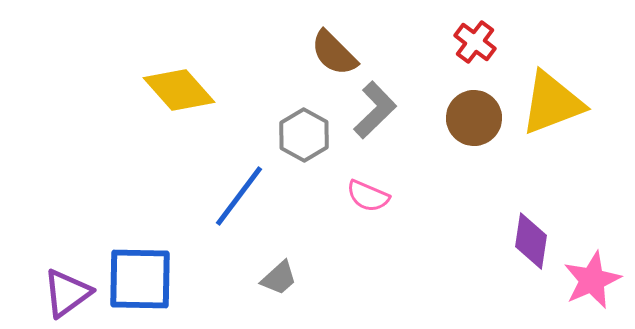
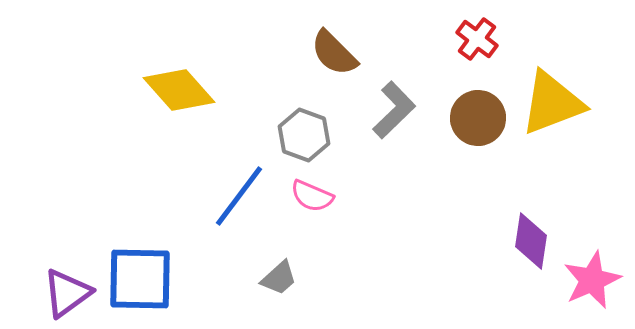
red cross: moved 2 px right, 3 px up
gray L-shape: moved 19 px right
brown circle: moved 4 px right
gray hexagon: rotated 9 degrees counterclockwise
pink semicircle: moved 56 px left
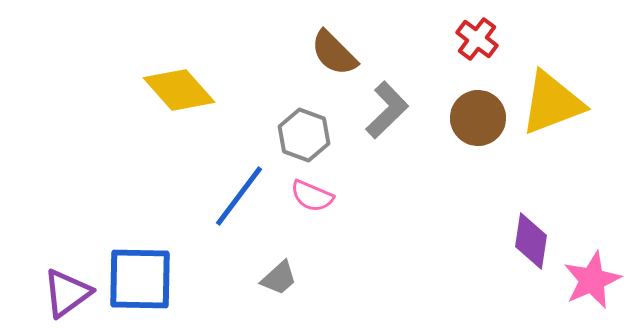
gray L-shape: moved 7 px left
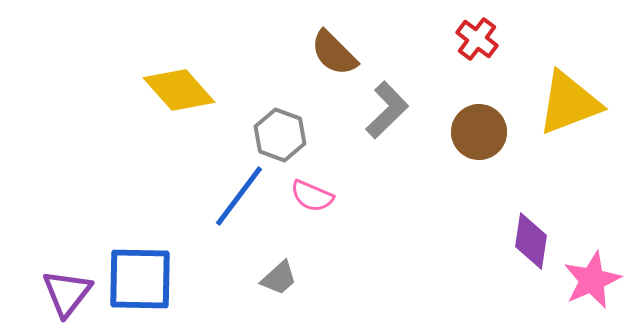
yellow triangle: moved 17 px right
brown circle: moved 1 px right, 14 px down
gray hexagon: moved 24 px left
purple triangle: rotated 16 degrees counterclockwise
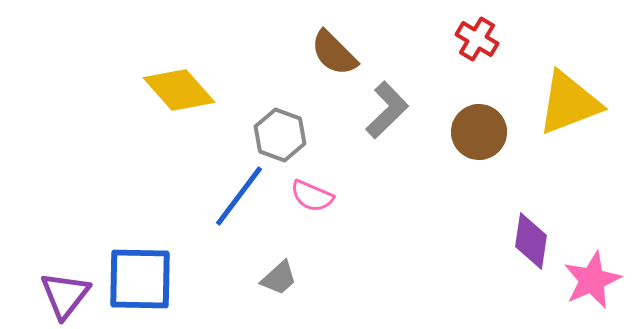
red cross: rotated 6 degrees counterclockwise
purple triangle: moved 2 px left, 2 px down
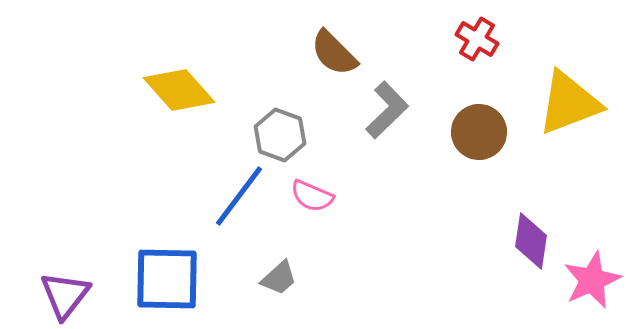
blue square: moved 27 px right
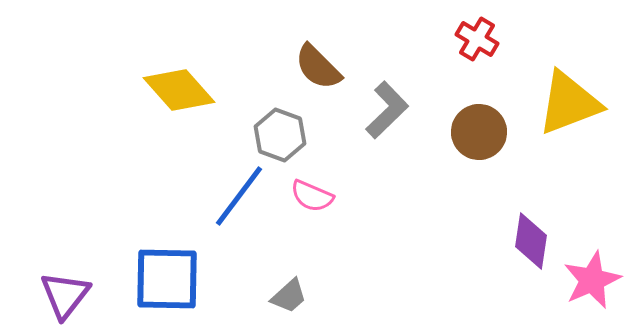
brown semicircle: moved 16 px left, 14 px down
gray trapezoid: moved 10 px right, 18 px down
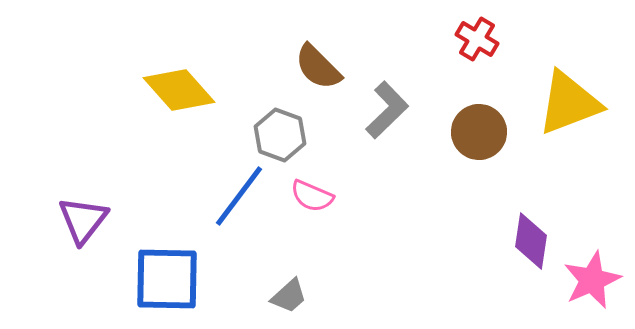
purple triangle: moved 18 px right, 75 px up
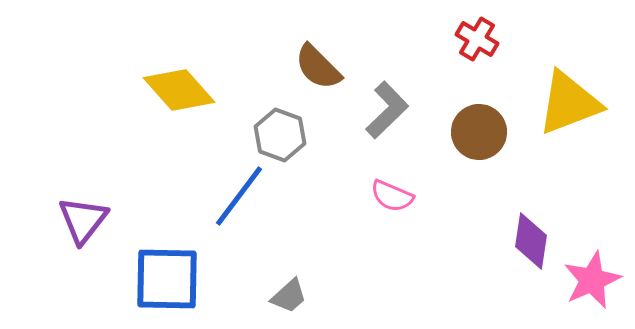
pink semicircle: moved 80 px right
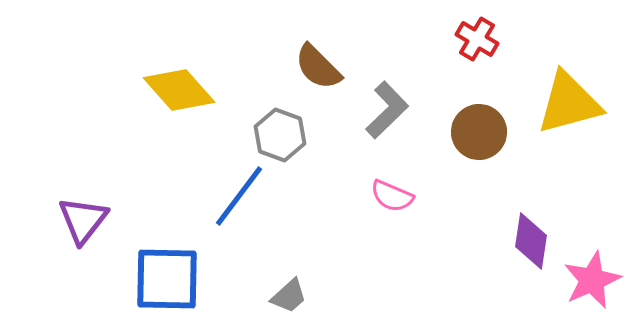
yellow triangle: rotated 6 degrees clockwise
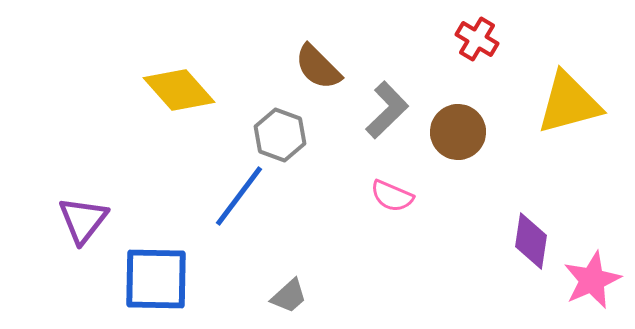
brown circle: moved 21 px left
blue square: moved 11 px left
